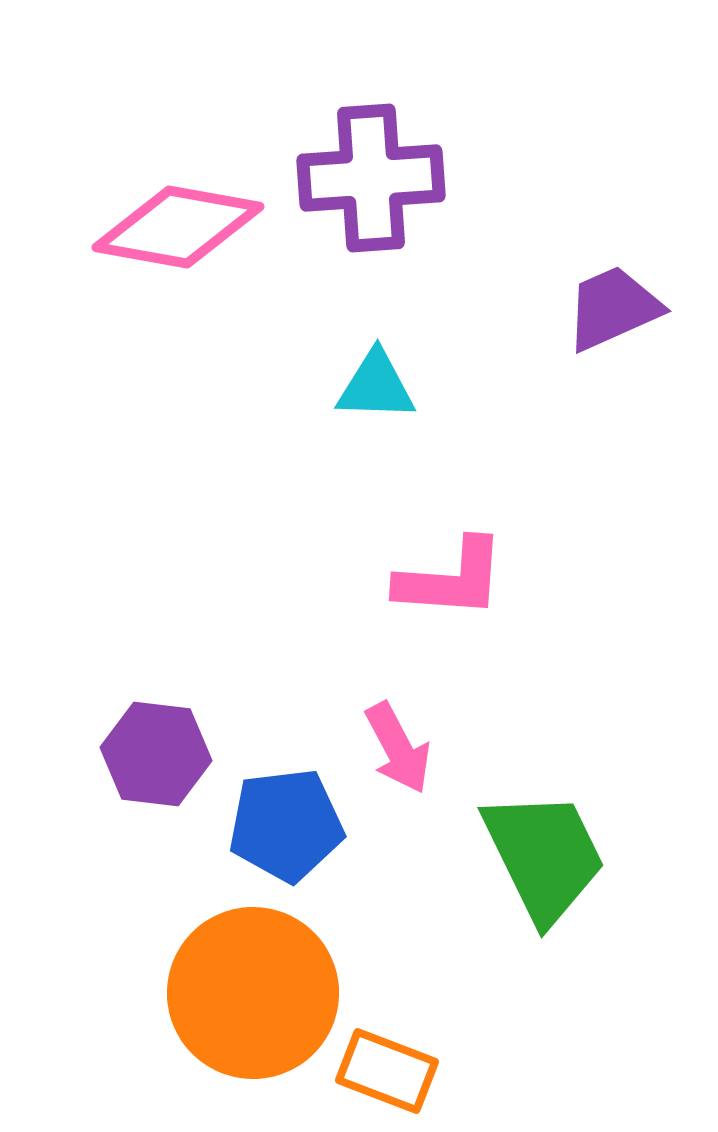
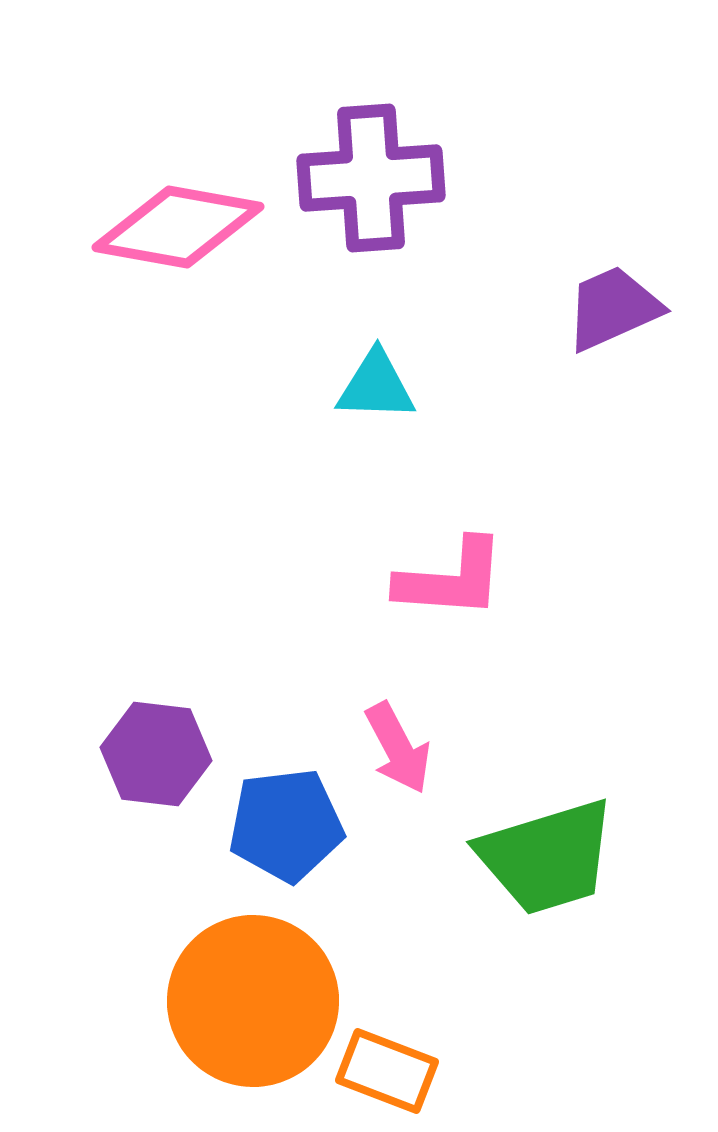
green trapezoid: moved 3 px right, 1 px down; rotated 99 degrees clockwise
orange circle: moved 8 px down
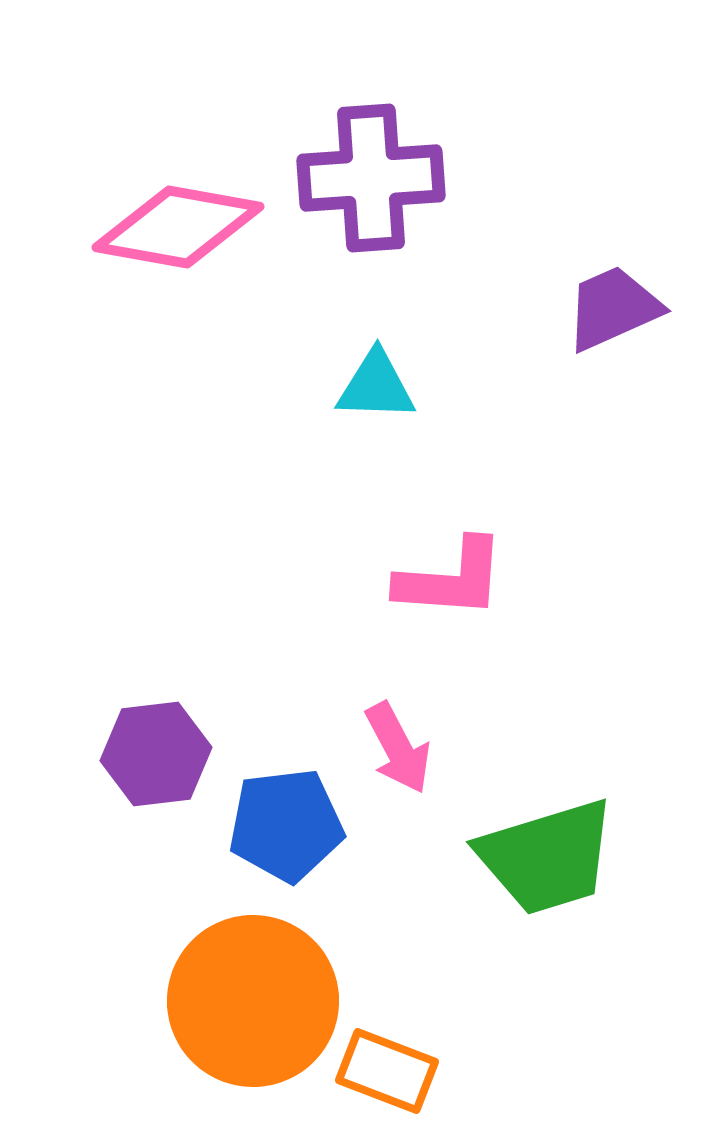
purple hexagon: rotated 14 degrees counterclockwise
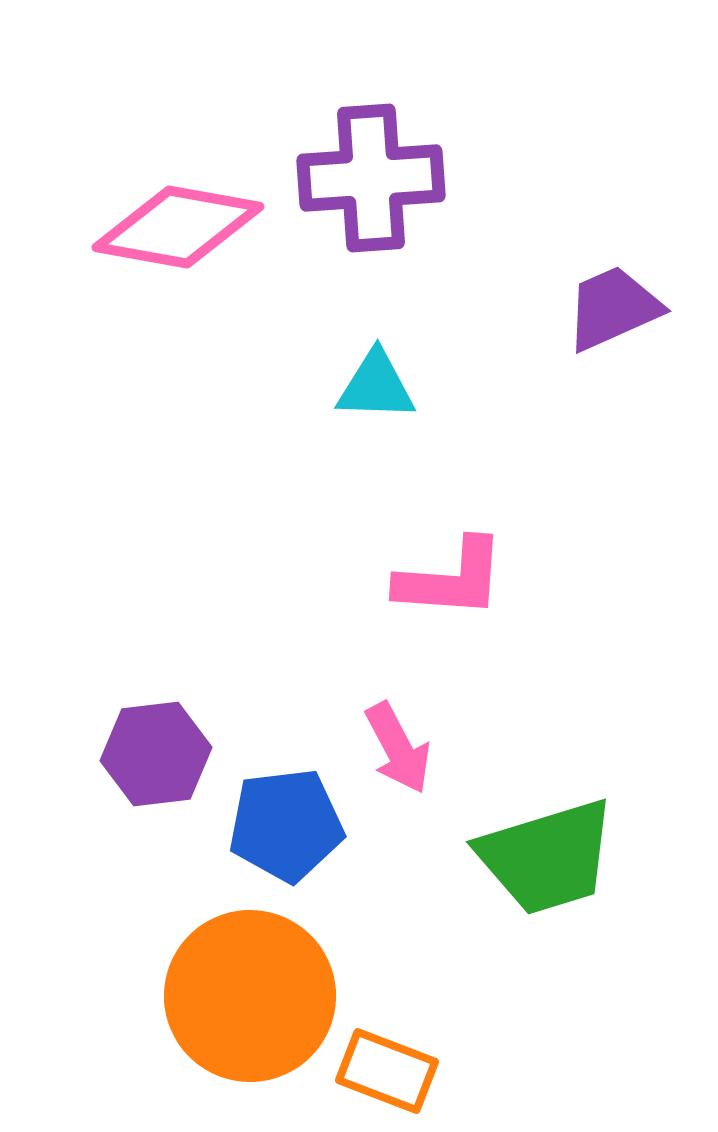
orange circle: moved 3 px left, 5 px up
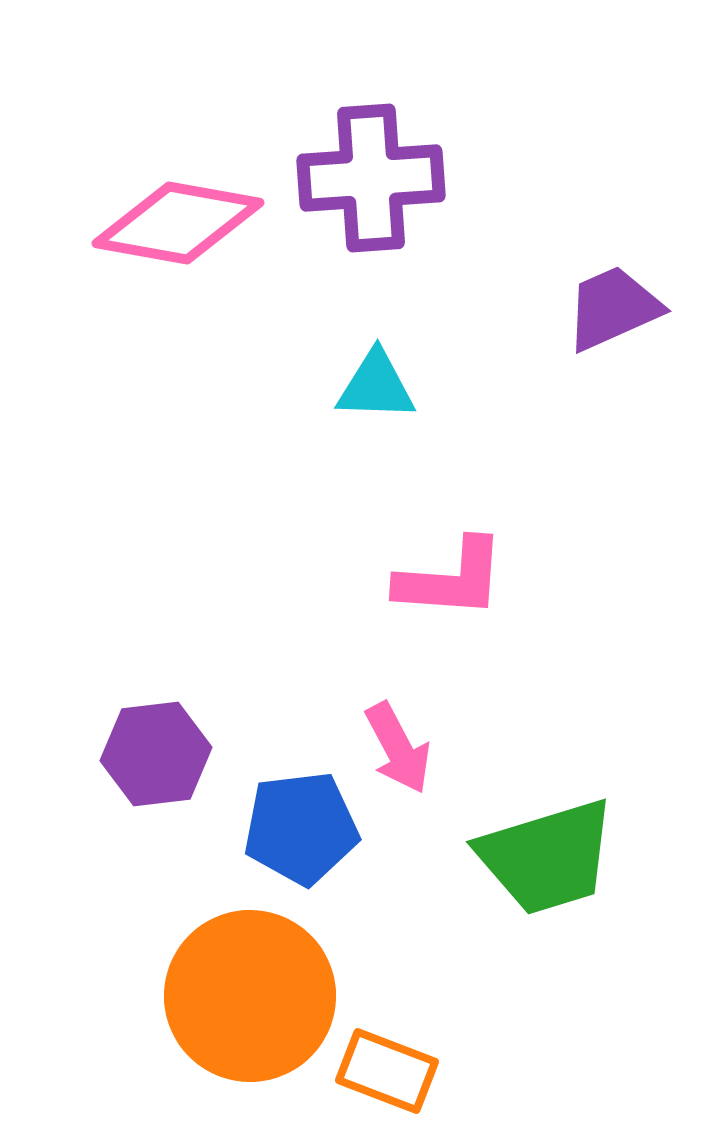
pink diamond: moved 4 px up
blue pentagon: moved 15 px right, 3 px down
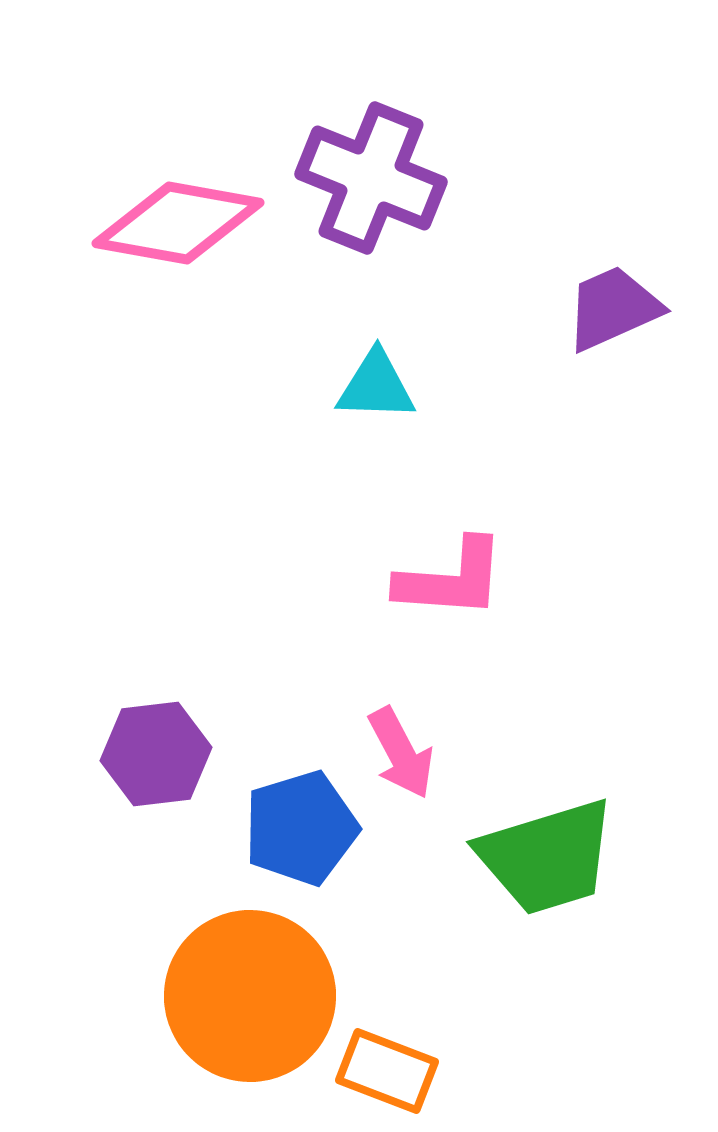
purple cross: rotated 26 degrees clockwise
pink arrow: moved 3 px right, 5 px down
blue pentagon: rotated 10 degrees counterclockwise
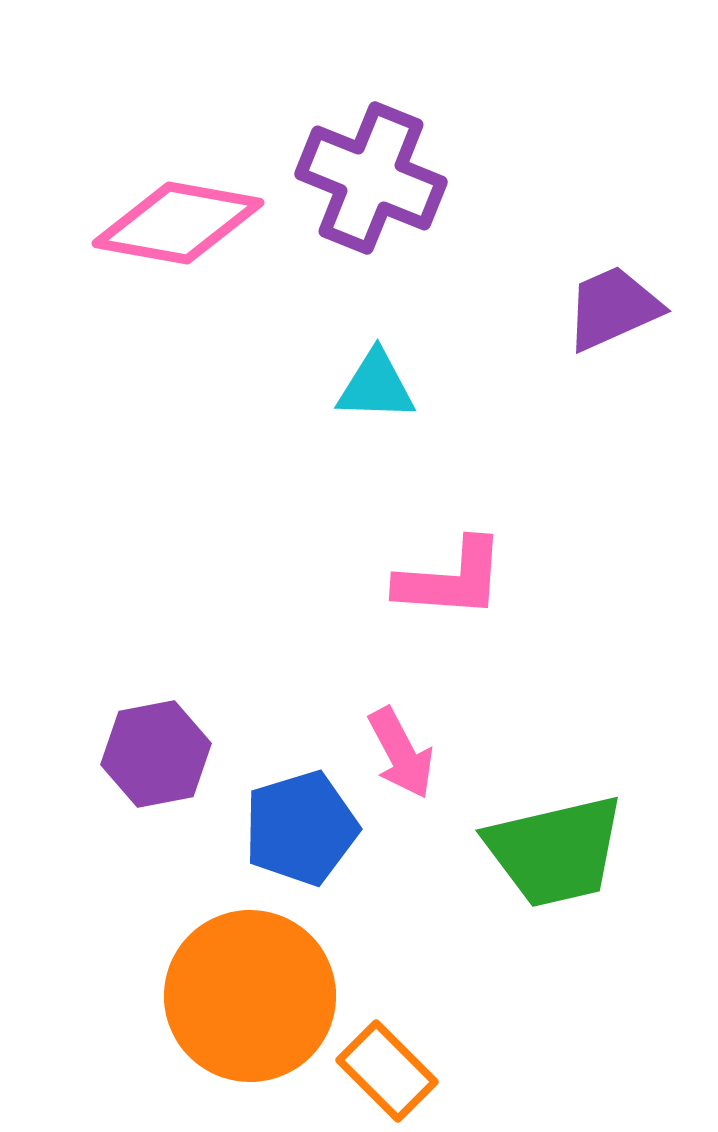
purple hexagon: rotated 4 degrees counterclockwise
green trapezoid: moved 8 px right, 6 px up; rotated 4 degrees clockwise
orange rectangle: rotated 24 degrees clockwise
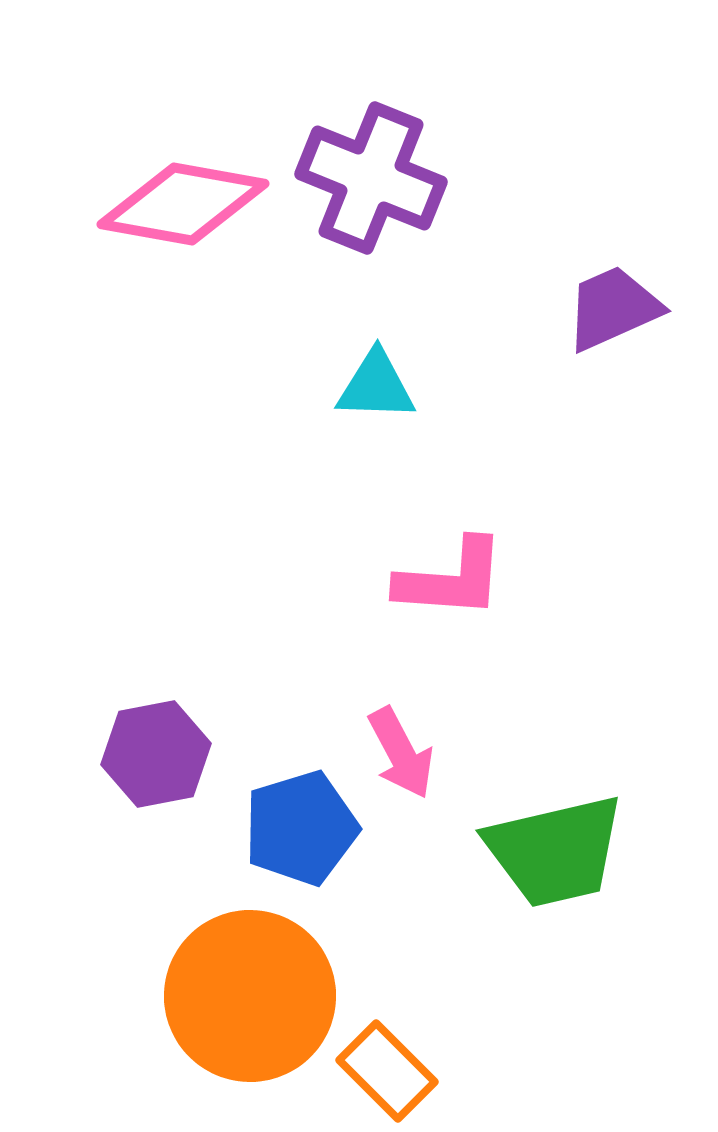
pink diamond: moved 5 px right, 19 px up
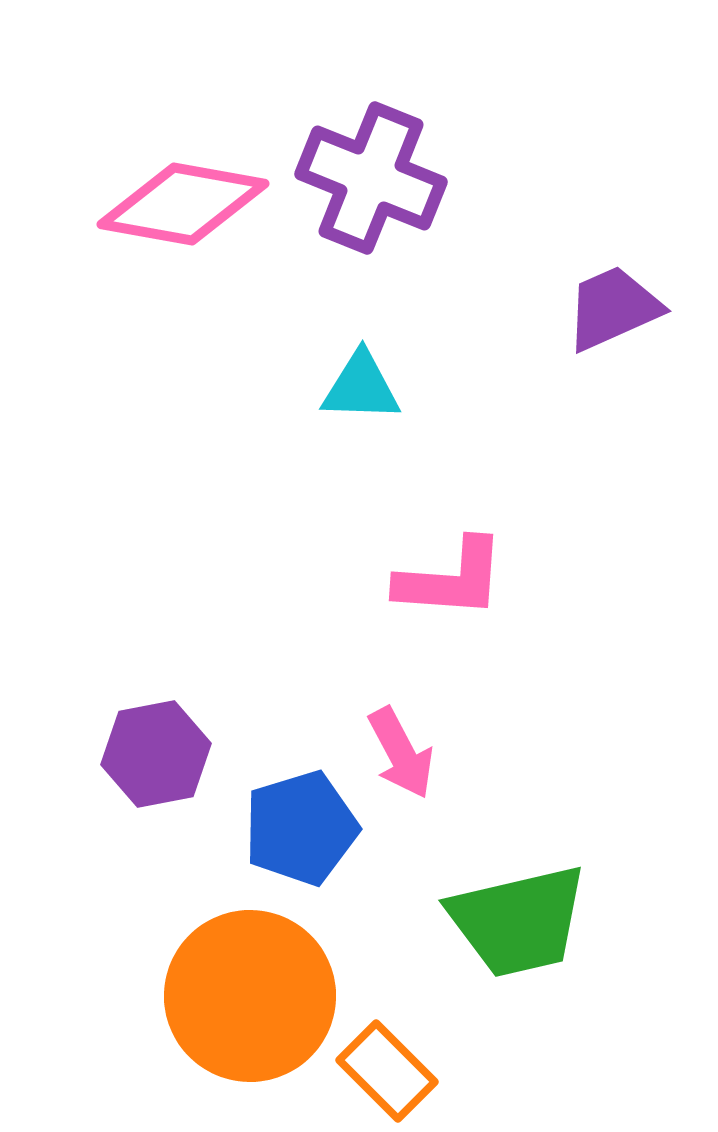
cyan triangle: moved 15 px left, 1 px down
green trapezoid: moved 37 px left, 70 px down
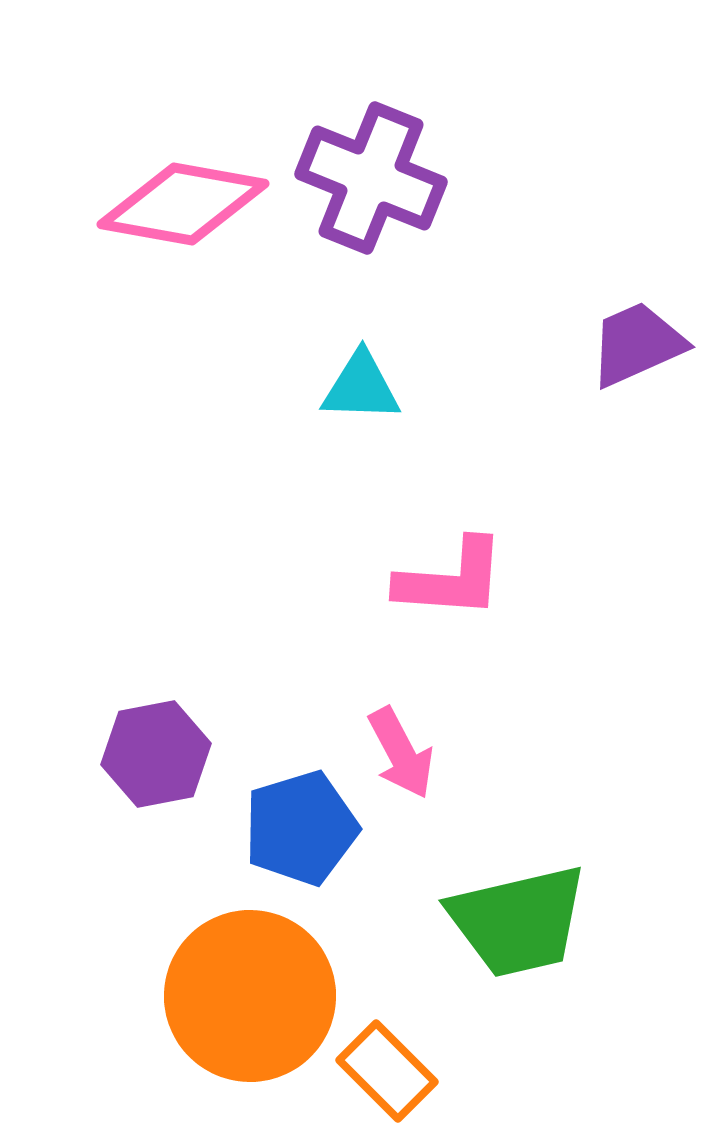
purple trapezoid: moved 24 px right, 36 px down
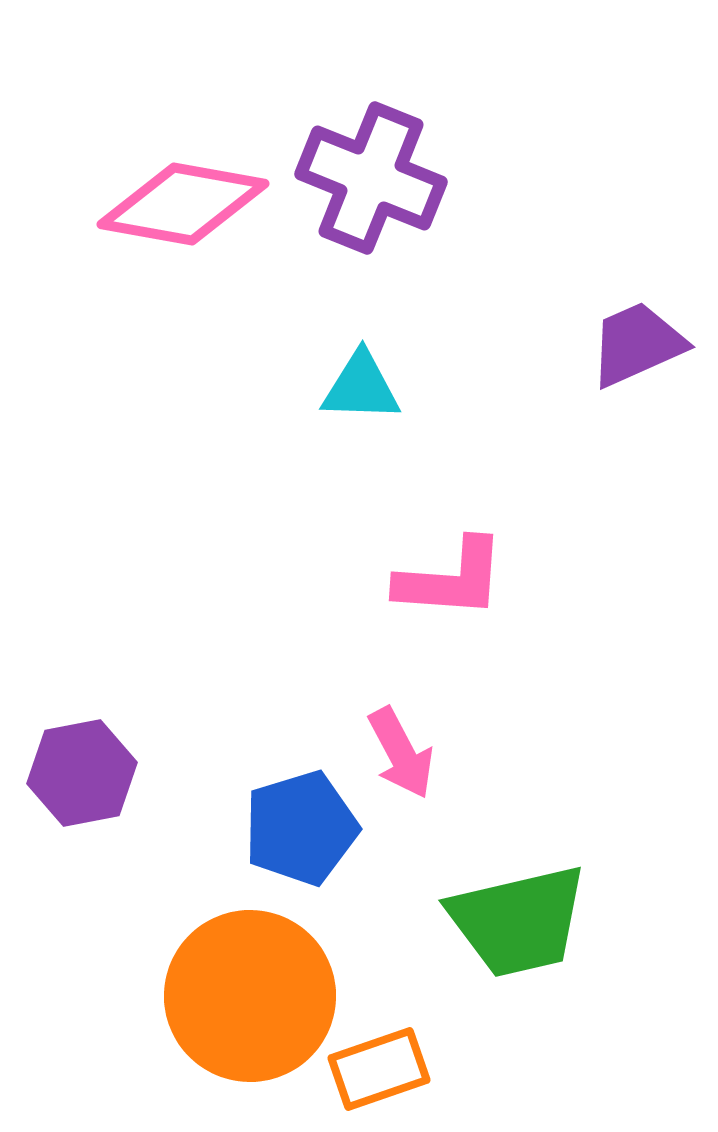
purple hexagon: moved 74 px left, 19 px down
orange rectangle: moved 8 px left, 2 px up; rotated 64 degrees counterclockwise
